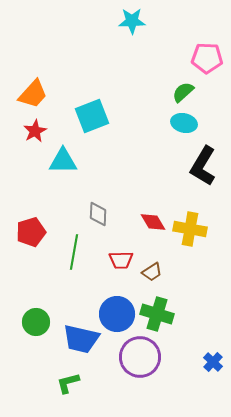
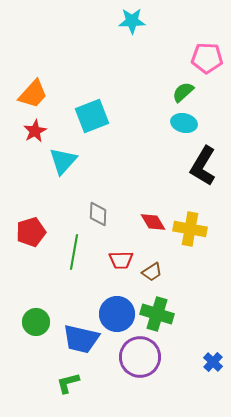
cyan triangle: rotated 48 degrees counterclockwise
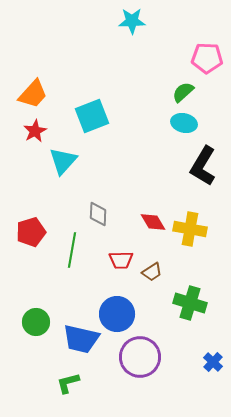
green line: moved 2 px left, 2 px up
green cross: moved 33 px right, 11 px up
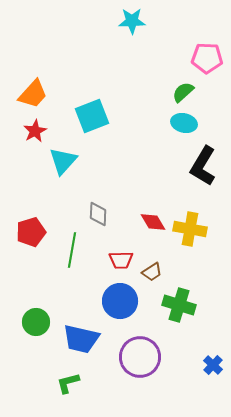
green cross: moved 11 px left, 2 px down
blue circle: moved 3 px right, 13 px up
blue cross: moved 3 px down
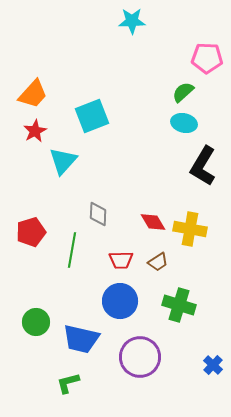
brown trapezoid: moved 6 px right, 10 px up
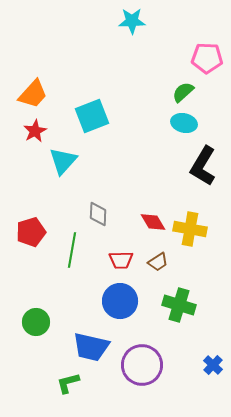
blue trapezoid: moved 10 px right, 8 px down
purple circle: moved 2 px right, 8 px down
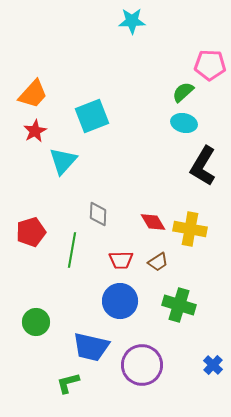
pink pentagon: moved 3 px right, 7 px down
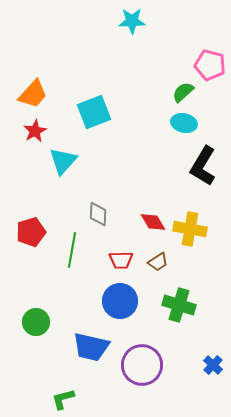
pink pentagon: rotated 12 degrees clockwise
cyan square: moved 2 px right, 4 px up
green L-shape: moved 5 px left, 16 px down
